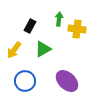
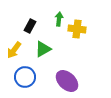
blue circle: moved 4 px up
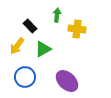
green arrow: moved 2 px left, 4 px up
black rectangle: rotated 72 degrees counterclockwise
yellow arrow: moved 3 px right, 4 px up
